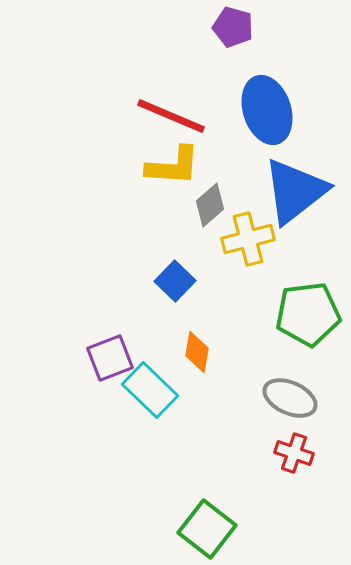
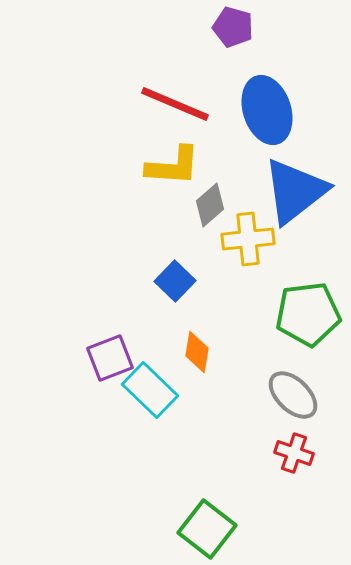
red line: moved 4 px right, 12 px up
yellow cross: rotated 9 degrees clockwise
gray ellipse: moved 3 px right, 3 px up; rotated 20 degrees clockwise
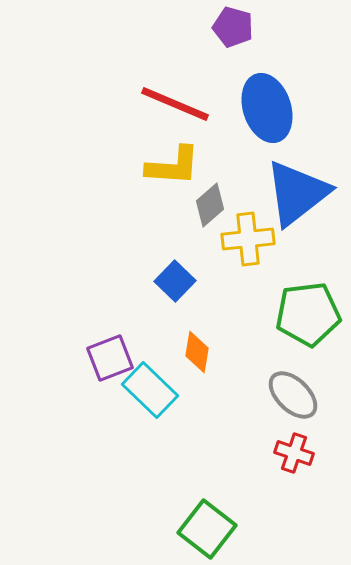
blue ellipse: moved 2 px up
blue triangle: moved 2 px right, 2 px down
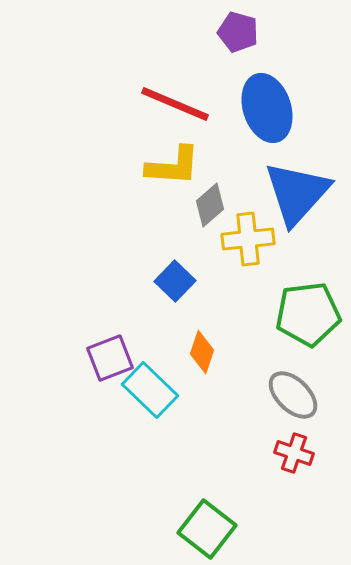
purple pentagon: moved 5 px right, 5 px down
blue triangle: rotated 10 degrees counterclockwise
orange diamond: moved 5 px right; rotated 9 degrees clockwise
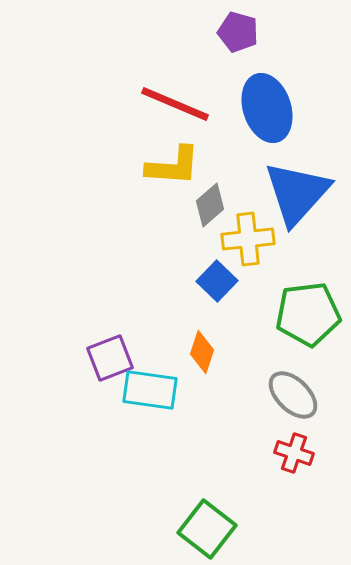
blue square: moved 42 px right
cyan rectangle: rotated 36 degrees counterclockwise
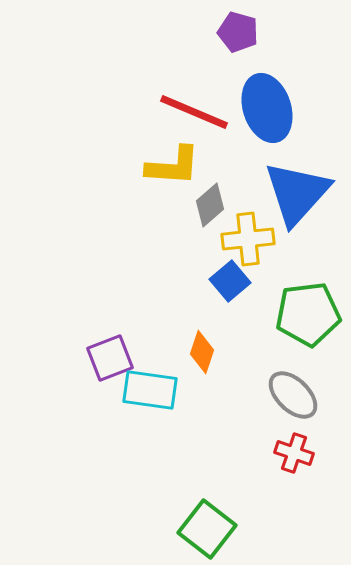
red line: moved 19 px right, 8 px down
blue square: moved 13 px right; rotated 6 degrees clockwise
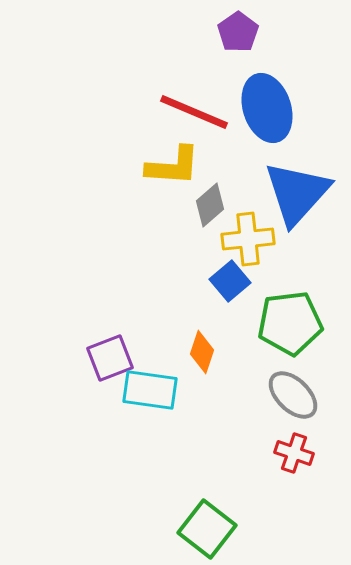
purple pentagon: rotated 21 degrees clockwise
green pentagon: moved 18 px left, 9 px down
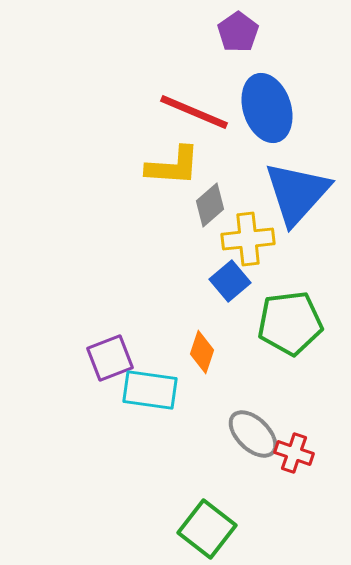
gray ellipse: moved 40 px left, 39 px down
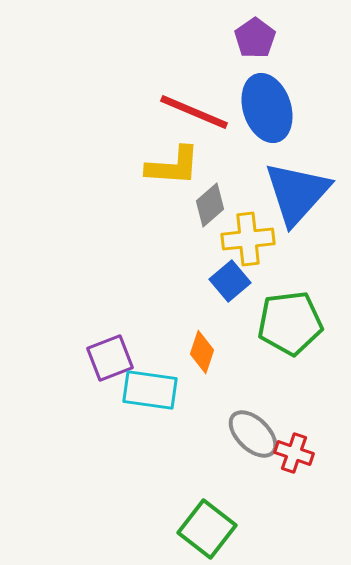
purple pentagon: moved 17 px right, 6 px down
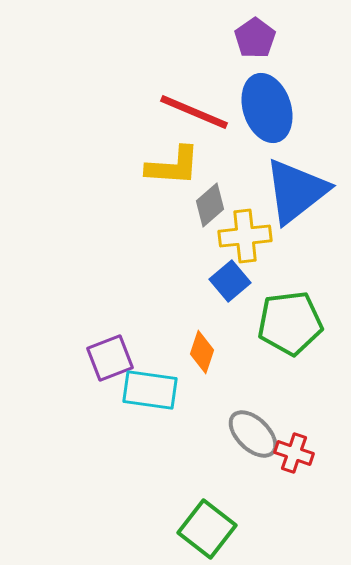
blue triangle: moved 1 px left, 2 px up; rotated 10 degrees clockwise
yellow cross: moved 3 px left, 3 px up
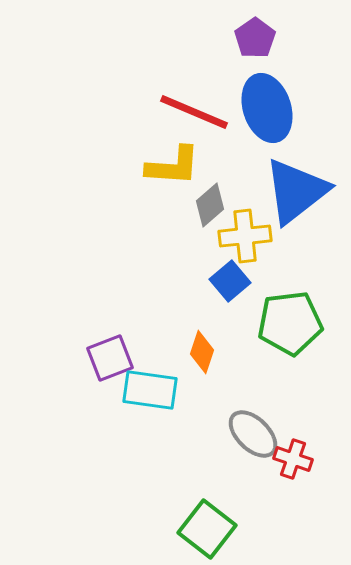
red cross: moved 1 px left, 6 px down
